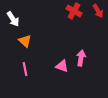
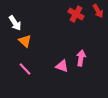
red cross: moved 2 px right, 3 px down
white arrow: moved 2 px right, 4 px down
pink line: rotated 32 degrees counterclockwise
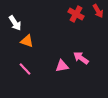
orange triangle: moved 2 px right; rotated 24 degrees counterclockwise
pink arrow: rotated 63 degrees counterclockwise
pink triangle: rotated 32 degrees counterclockwise
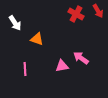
orange triangle: moved 10 px right, 2 px up
pink line: rotated 40 degrees clockwise
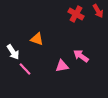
white arrow: moved 2 px left, 29 px down
pink arrow: moved 2 px up
pink line: rotated 40 degrees counterclockwise
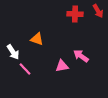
red cross: moved 1 px left; rotated 28 degrees counterclockwise
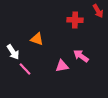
red cross: moved 6 px down
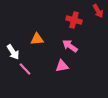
red cross: moved 1 px left; rotated 14 degrees clockwise
orange triangle: rotated 24 degrees counterclockwise
pink arrow: moved 11 px left, 10 px up
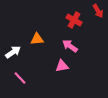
red cross: rotated 14 degrees clockwise
white arrow: rotated 91 degrees counterclockwise
pink line: moved 5 px left, 9 px down
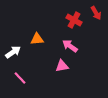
red arrow: moved 2 px left, 2 px down
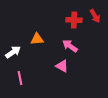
red arrow: moved 1 px left, 3 px down
red cross: rotated 28 degrees counterclockwise
pink triangle: rotated 40 degrees clockwise
pink line: rotated 32 degrees clockwise
